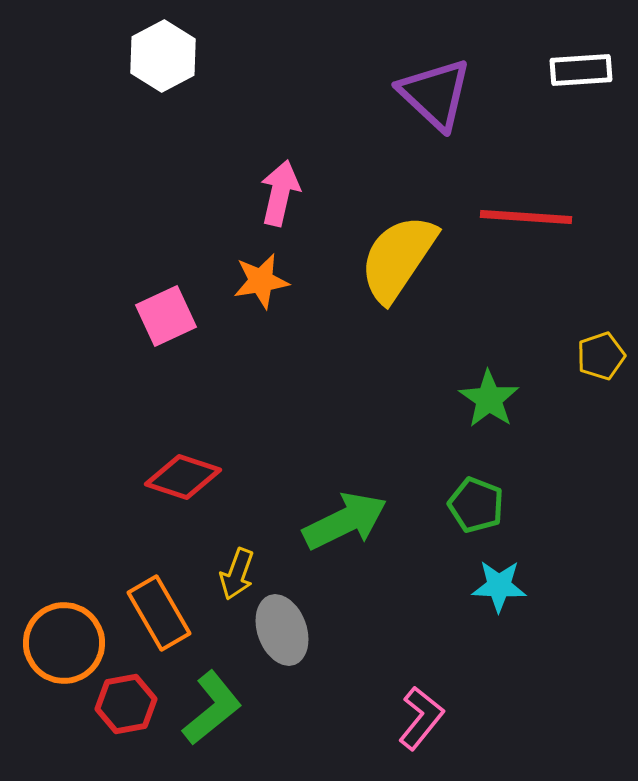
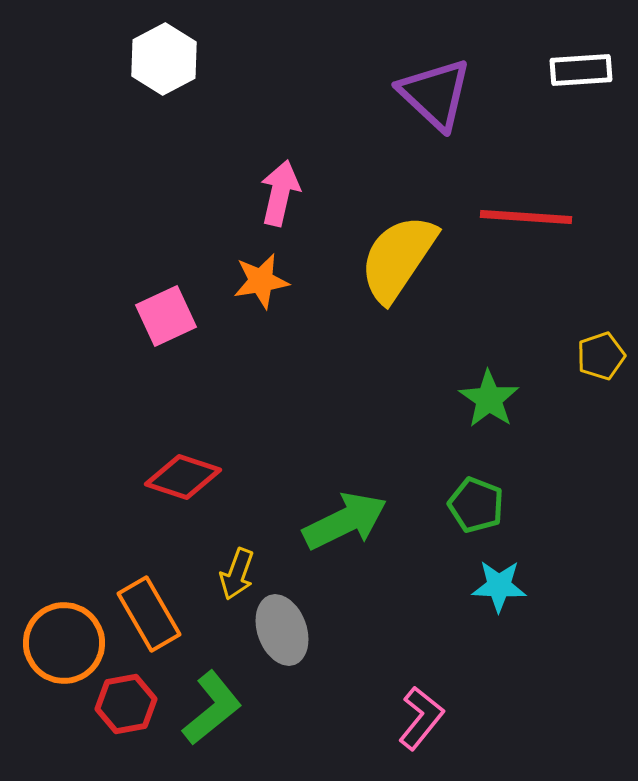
white hexagon: moved 1 px right, 3 px down
orange rectangle: moved 10 px left, 1 px down
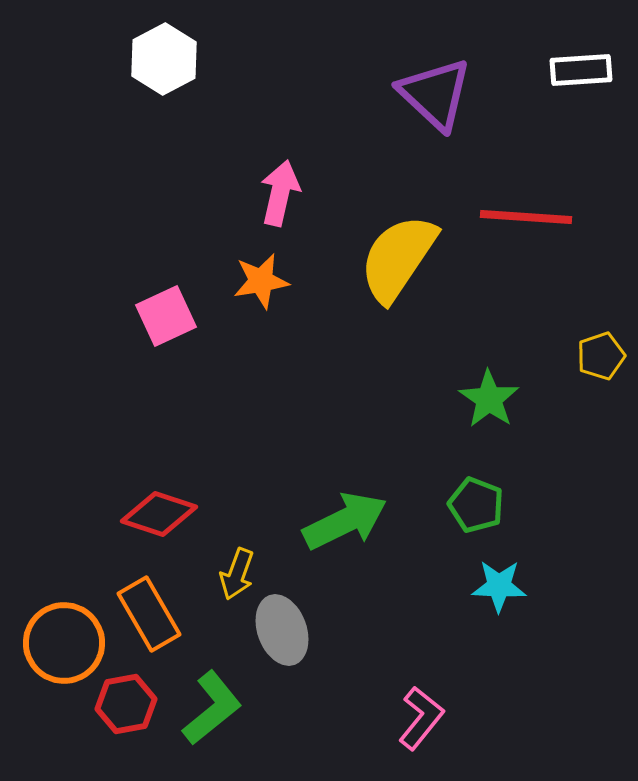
red diamond: moved 24 px left, 37 px down
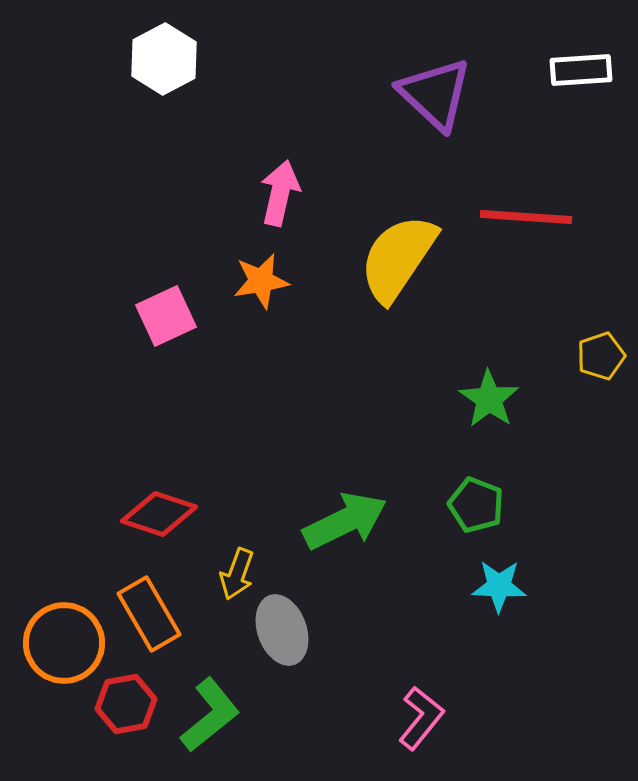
green L-shape: moved 2 px left, 7 px down
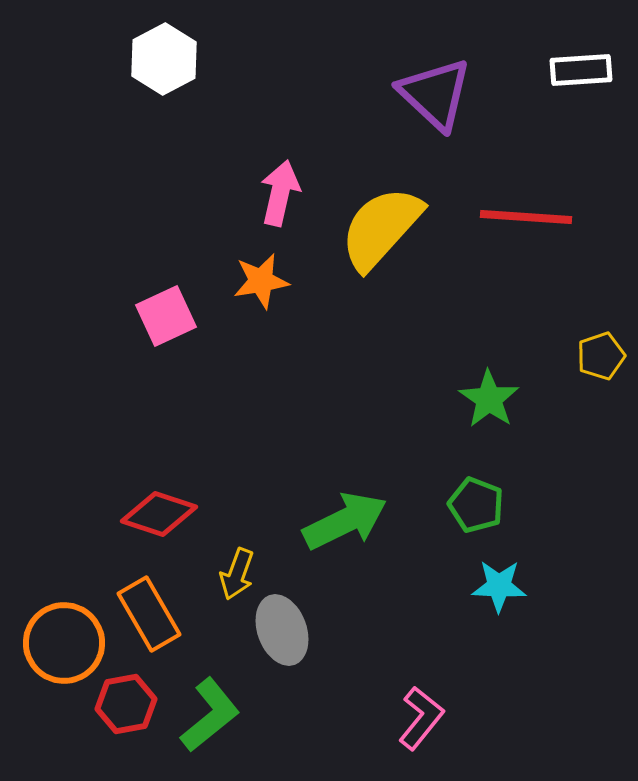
yellow semicircle: moved 17 px left, 30 px up; rotated 8 degrees clockwise
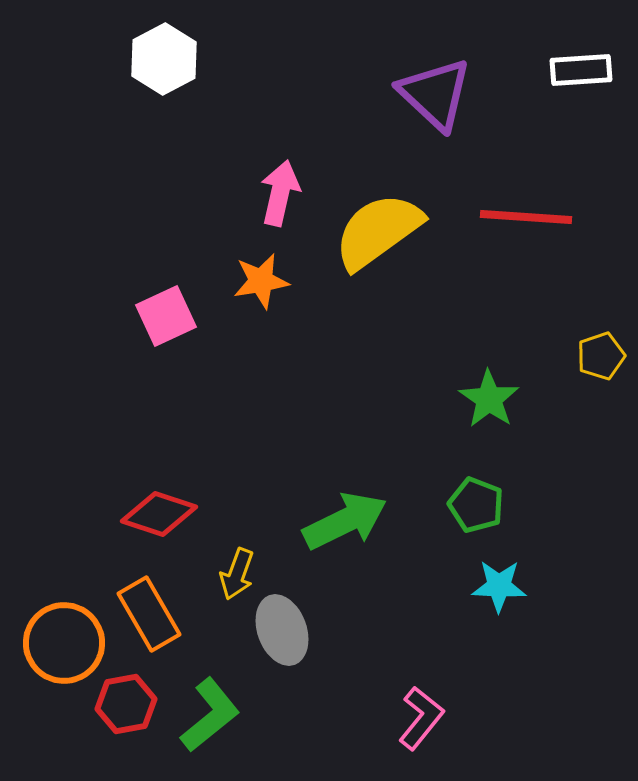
yellow semicircle: moved 3 px left, 3 px down; rotated 12 degrees clockwise
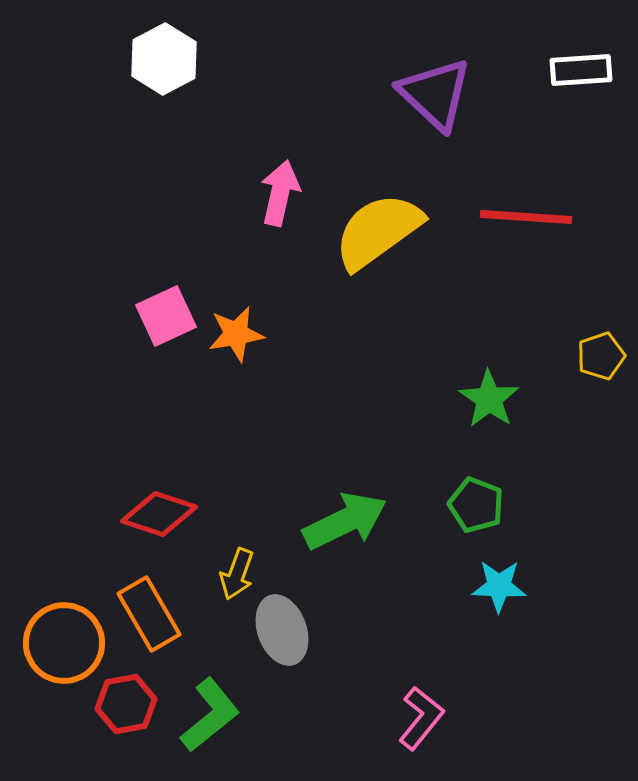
orange star: moved 25 px left, 53 px down
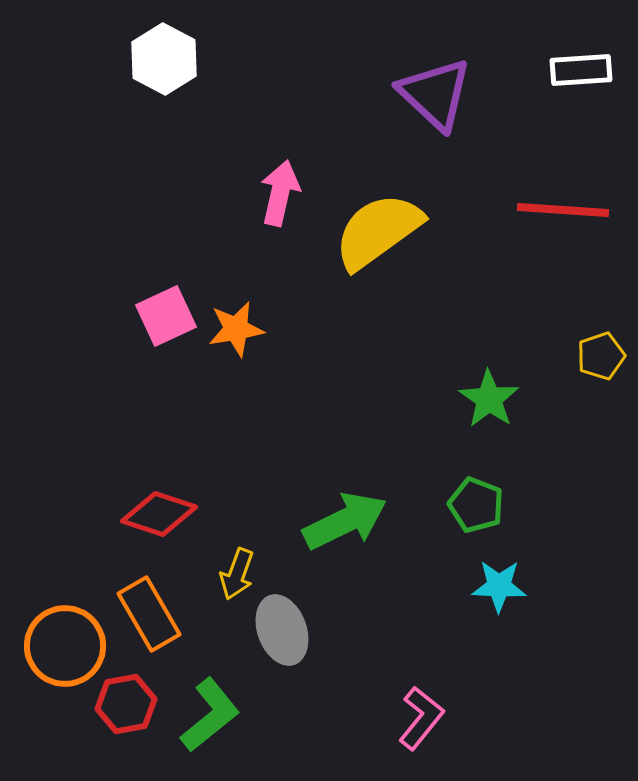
white hexagon: rotated 4 degrees counterclockwise
red line: moved 37 px right, 7 px up
orange star: moved 5 px up
orange circle: moved 1 px right, 3 px down
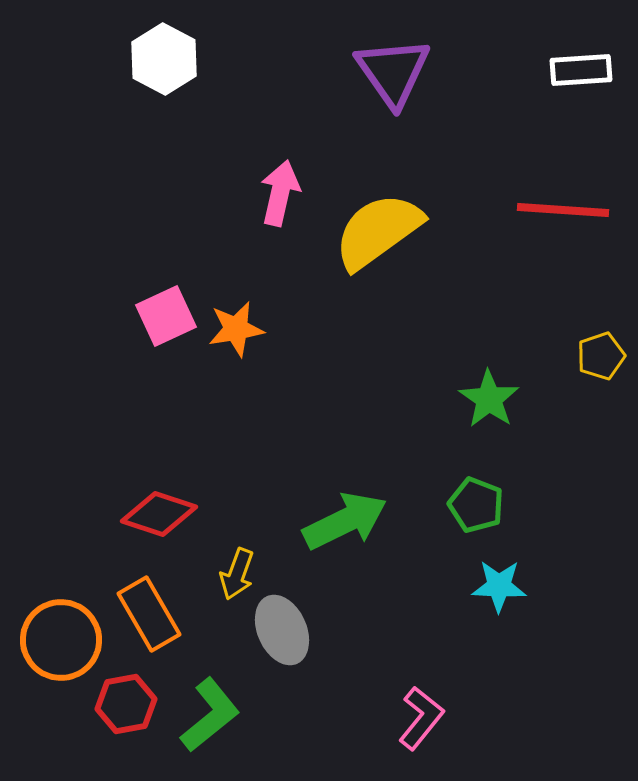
purple triangle: moved 42 px left, 22 px up; rotated 12 degrees clockwise
gray ellipse: rotated 4 degrees counterclockwise
orange circle: moved 4 px left, 6 px up
